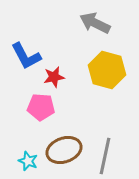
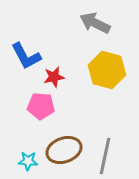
pink pentagon: moved 1 px up
cyan star: rotated 18 degrees counterclockwise
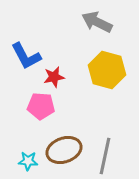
gray arrow: moved 2 px right, 1 px up
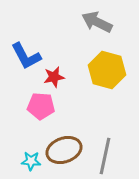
cyan star: moved 3 px right
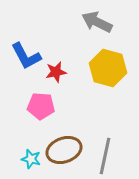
yellow hexagon: moved 1 px right, 2 px up
red star: moved 2 px right, 5 px up
cyan star: moved 2 px up; rotated 12 degrees clockwise
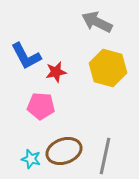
brown ellipse: moved 1 px down
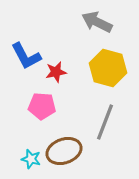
pink pentagon: moved 1 px right
gray line: moved 34 px up; rotated 9 degrees clockwise
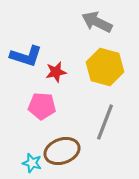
blue L-shape: rotated 44 degrees counterclockwise
yellow hexagon: moved 3 px left, 1 px up
brown ellipse: moved 2 px left
cyan star: moved 1 px right, 4 px down
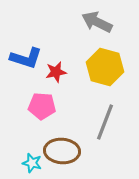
blue L-shape: moved 2 px down
brown ellipse: rotated 24 degrees clockwise
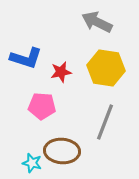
yellow hexagon: moved 1 px right, 1 px down; rotated 6 degrees counterclockwise
red star: moved 5 px right
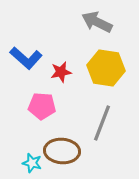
blue L-shape: rotated 24 degrees clockwise
gray line: moved 3 px left, 1 px down
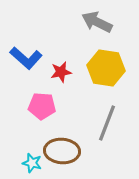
gray line: moved 5 px right
